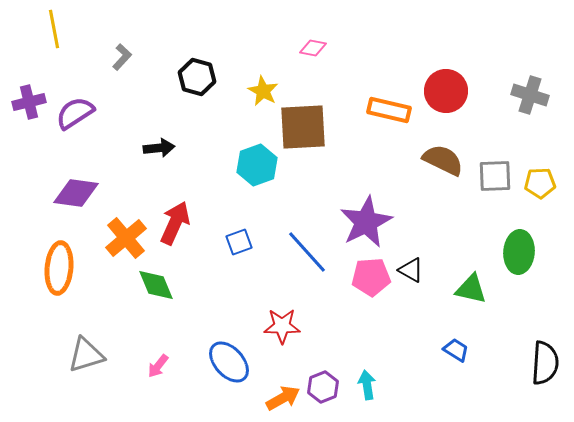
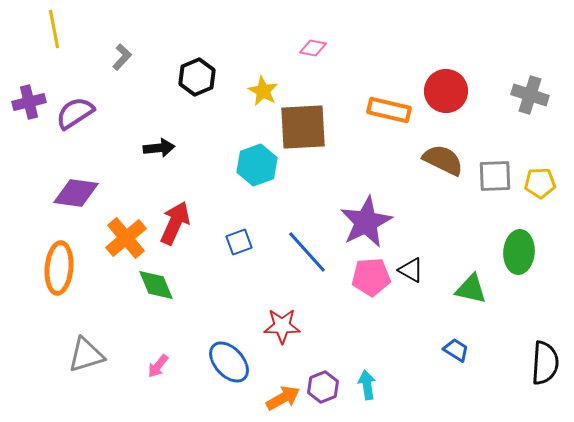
black hexagon: rotated 21 degrees clockwise
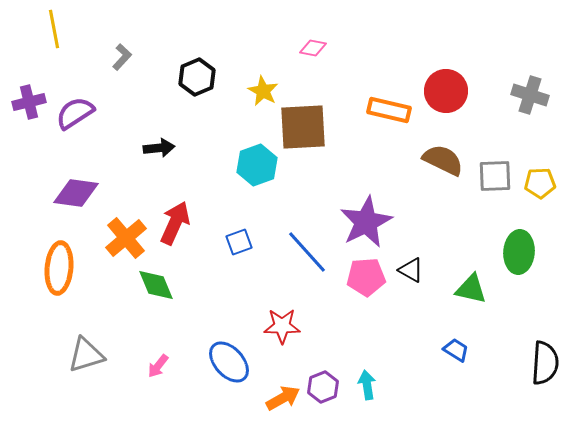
pink pentagon: moved 5 px left
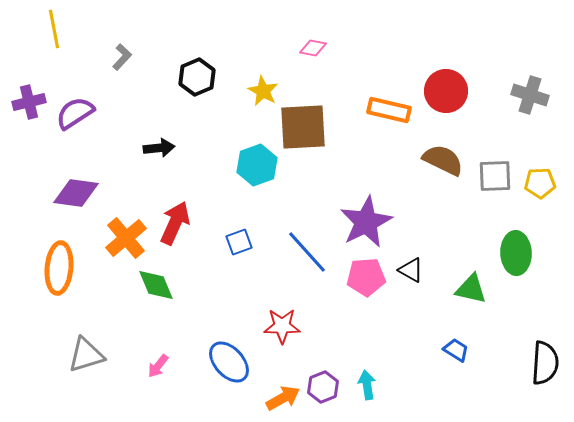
green ellipse: moved 3 px left, 1 px down; rotated 6 degrees counterclockwise
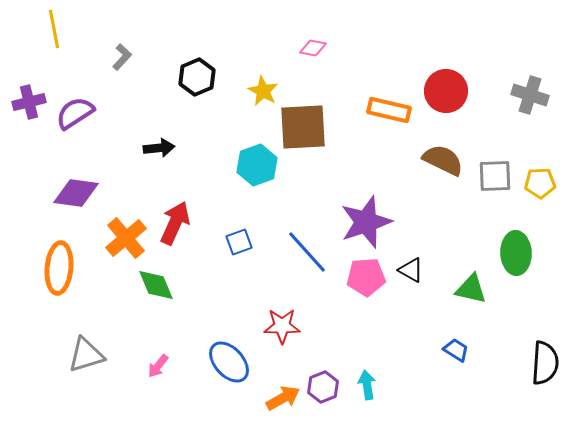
purple star: rotated 8 degrees clockwise
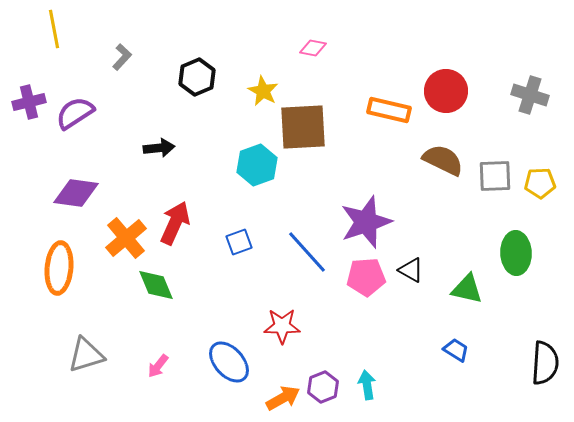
green triangle: moved 4 px left
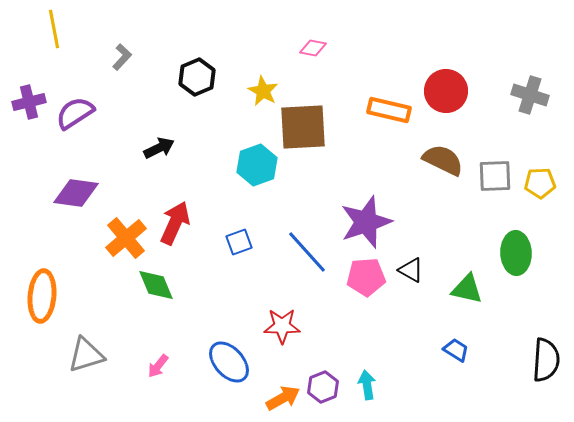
black arrow: rotated 20 degrees counterclockwise
orange ellipse: moved 17 px left, 28 px down
black semicircle: moved 1 px right, 3 px up
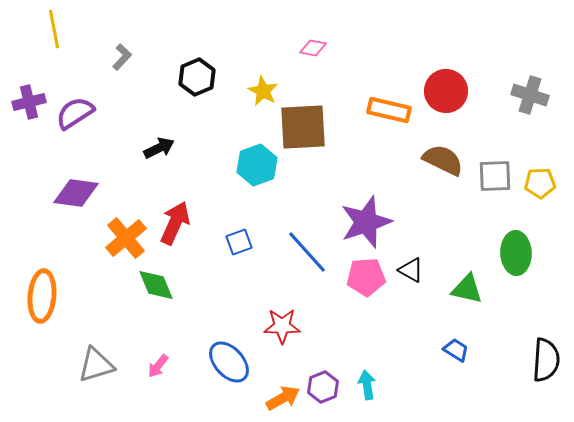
gray triangle: moved 10 px right, 10 px down
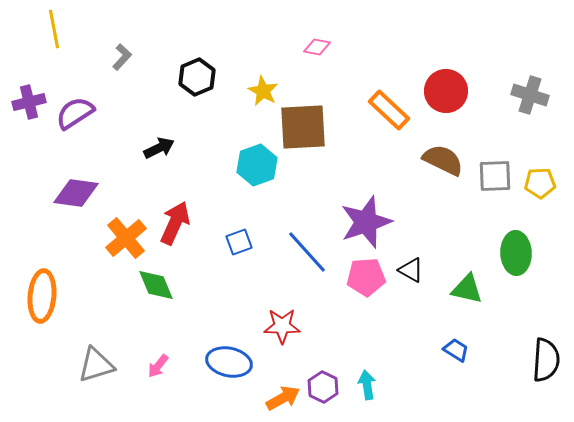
pink diamond: moved 4 px right, 1 px up
orange rectangle: rotated 30 degrees clockwise
blue ellipse: rotated 36 degrees counterclockwise
purple hexagon: rotated 12 degrees counterclockwise
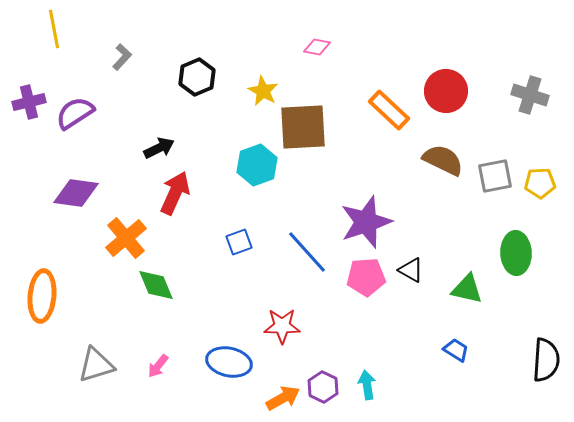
gray square: rotated 9 degrees counterclockwise
red arrow: moved 30 px up
